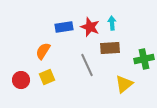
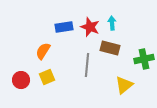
brown rectangle: rotated 18 degrees clockwise
gray line: rotated 30 degrees clockwise
yellow triangle: moved 1 px down
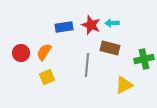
cyan arrow: rotated 88 degrees counterclockwise
red star: moved 1 px right, 2 px up
orange semicircle: moved 1 px right, 1 px down
red circle: moved 27 px up
yellow triangle: rotated 12 degrees clockwise
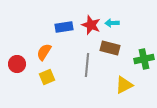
red circle: moved 4 px left, 11 px down
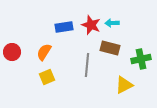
green cross: moved 3 px left
red circle: moved 5 px left, 12 px up
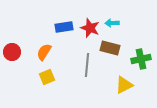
red star: moved 1 px left, 3 px down
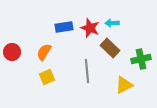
brown rectangle: rotated 30 degrees clockwise
gray line: moved 6 px down; rotated 10 degrees counterclockwise
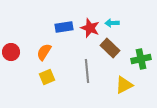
red circle: moved 1 px left
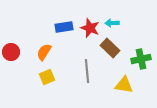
yellow triangle: rotated 36 degrees clockwise
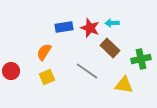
red circle: moved 19 px down
gray line: rotated 50 degrees counterclockwise
